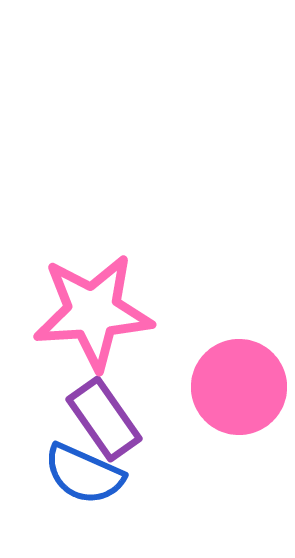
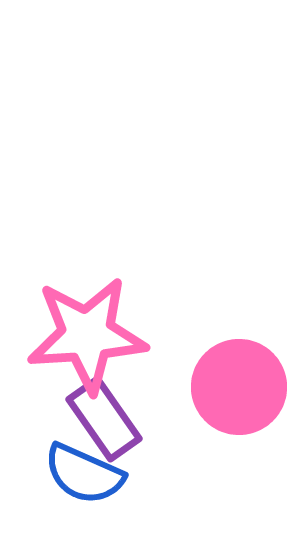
pink star: moved 6 px left, 23 px down
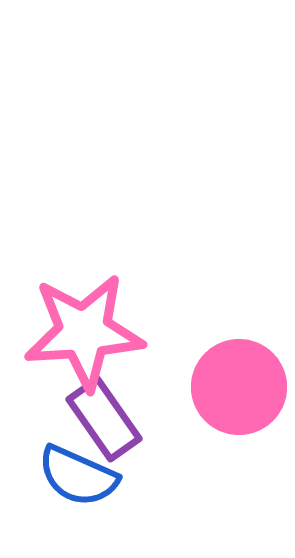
pink star: moved 3 px left, 3 px up
blue semicircle: moved 6 px left, 2 px down
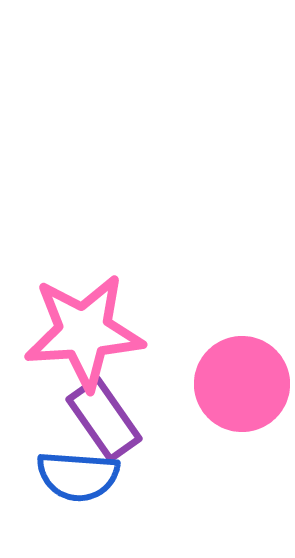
pink circle: moved 3 px right, 3 px up
blue semicircle: rotated 20 degrees counterclockwise
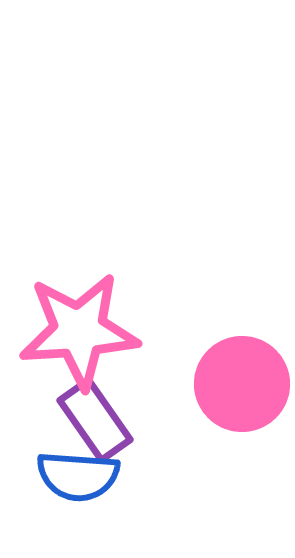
pink star: moved 5 px left, 1 px up
purple rectangle: moved 9 px left, 1 px down
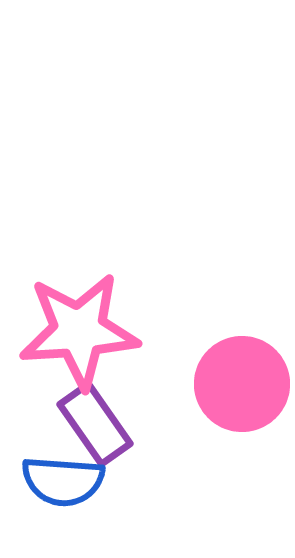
purple rectangle: moved 4 px down
blue semicircle: moved 15 px left, 5 px down
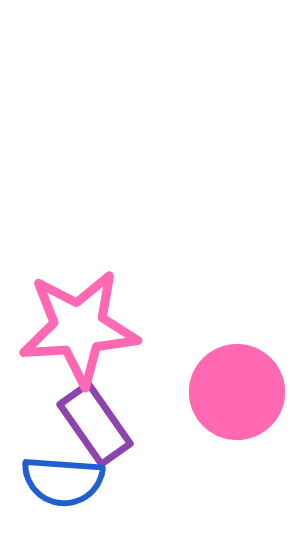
pink star: moved 3 px up
pink circle: moved 5 px left, 8 px down
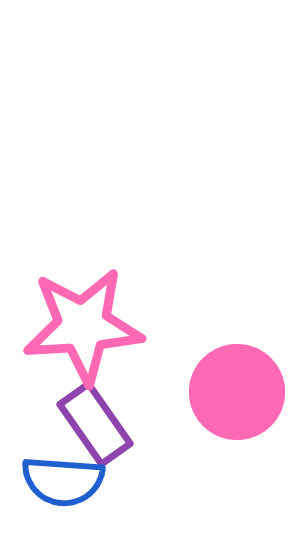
pink star: moved 4 px right, 2 px up
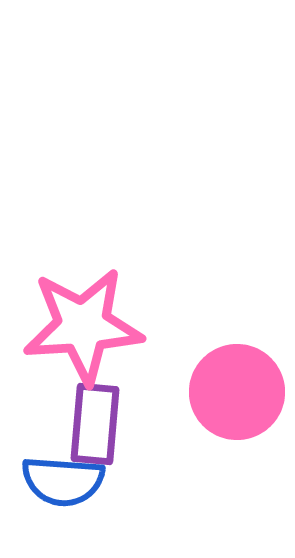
purple rectangle: rotated 40 degrees clockwise
